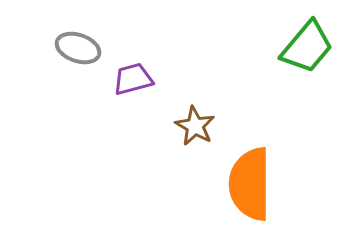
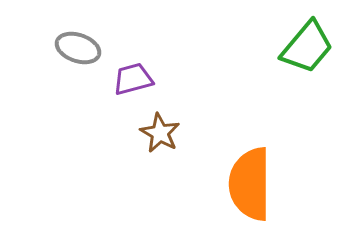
brown star: moved 35 px left, 7 px down
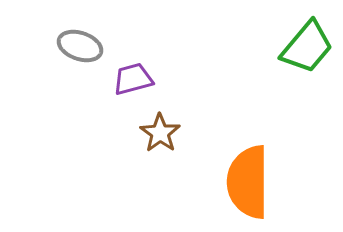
gray ellipse: moved 2 px right, 2 px up
brown star: rotated 6 degrees clockwise
orange semicircle: moved 2 px left, 2 px up
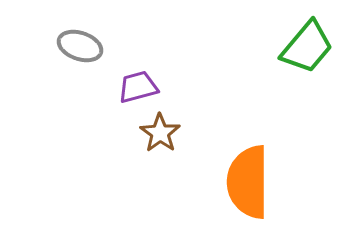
purple trapezoid: moved 5 px right, 8 px down
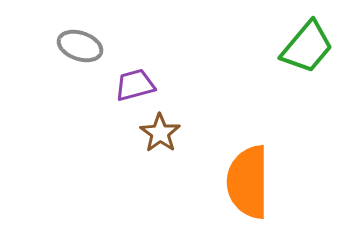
purple trapezoid: moved 3 px left, 2 px up
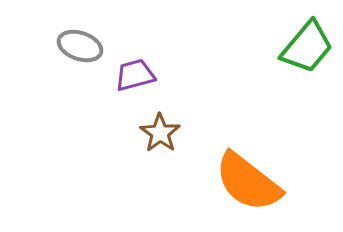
purple trapezoid: moved 10 px up
orange semicircle: rotated 52 degrees counterclockwise
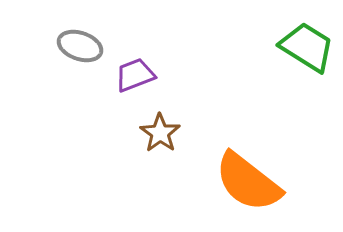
green trapezoid: rotated 98 degrees counterclockwise
purple trapezoid: rotated 6 degrees counterclockwise
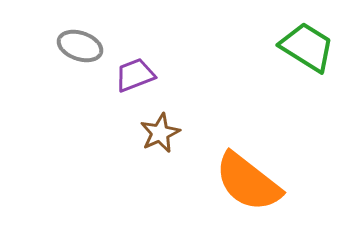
brown star: rotated 12 degrees clockwise
